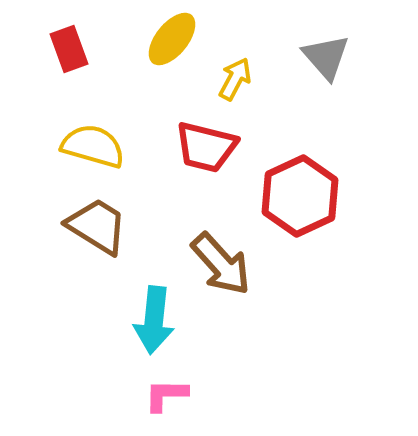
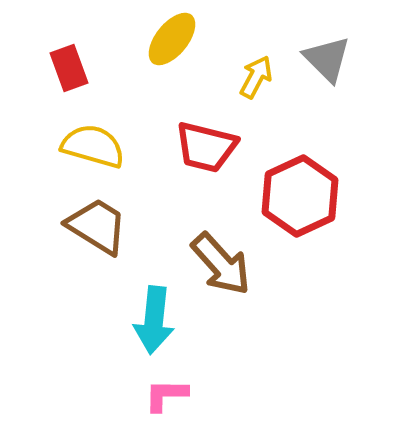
red rectangle: moved 19 px down
gray triangle: moved 1 px right, 2 px down; rotated 4 degrees counterclockwise
yellow arrow: moved 21 px right, 2 px up
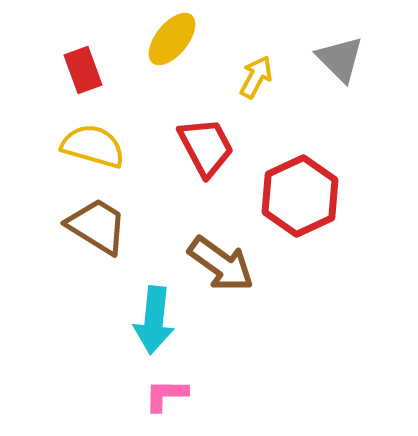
gray triangle: moved 13 px right
red rectangle: moved 14 px right, 2 px down
red trapezoid: rotated 132 degrees counterclockwise
brown arrow: rotated 12 degrees counterclockwise
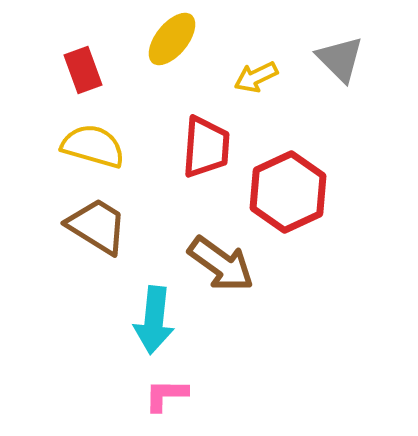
yellow arrow: rotated 144 degrees counterclockwise
red trapezoid: rotated 32 degrees clockwise
red hexagon: moved 12 px left, 4 px up
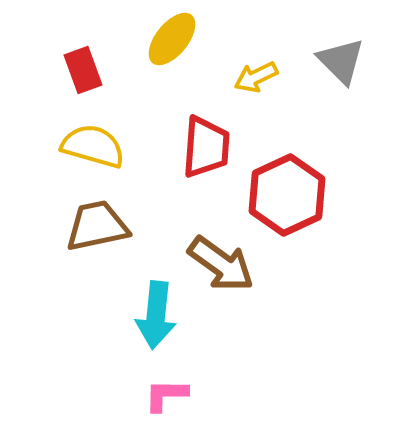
gray triangle: moved 1 px right, 2 px down
red hexagon: moved 1 px left, 3 px down
brown trapezoid: rotated 44 degrees counterclockwise
cyan arrow: moved 2 px right, 5 px up
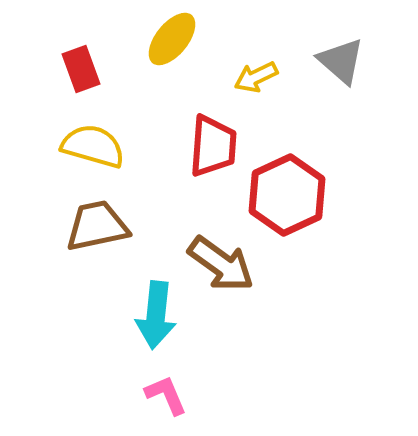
gray triangle: rotated 4 degrees counterclockwise
red rectangle: moved 2 px left, 1 px up
red trapezoid: moved 7 px right, 1 px up
pink L-shape: rotated 66 degrees clockwise
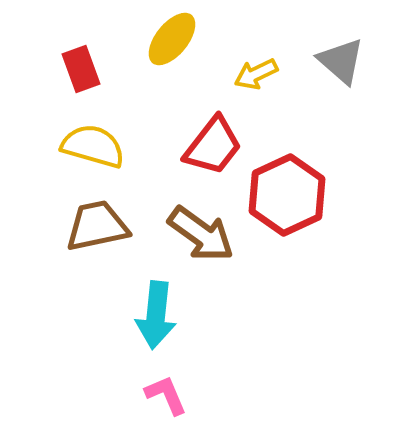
yellow arrow: moved 3 px up
red trapezoid: rotated 34 degrees clockwise
brown arrow: moved 20 px left, 30 px up
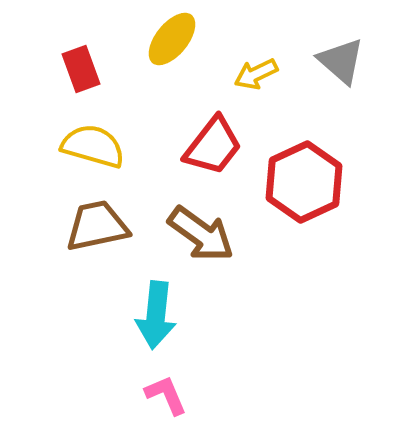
red hexagon: moved 17 px right, 13 px up
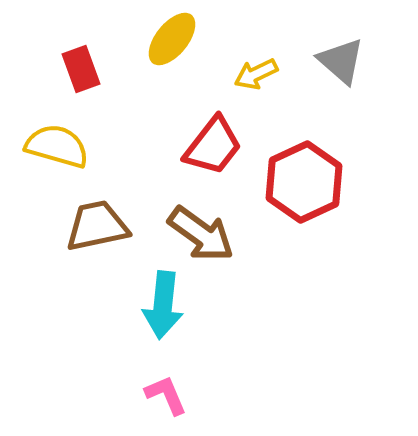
yellow semicircle: moved 36 px left
cyan arrow: moved 7 px right, 10 px up
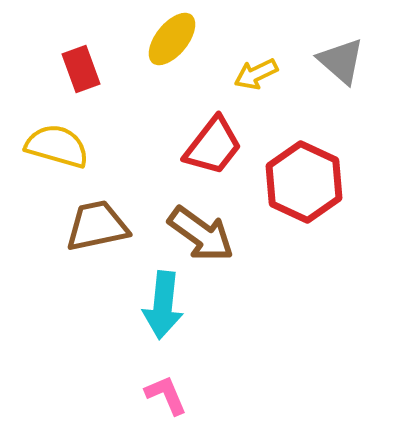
red hexagon: rotated 10 degrees counterclockwise
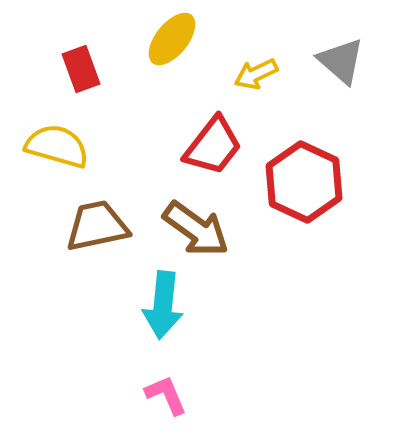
brown arrow: moved 5 px left, 5 px up
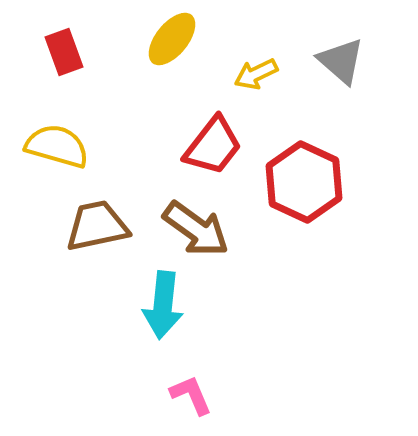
red rectangle: moved 17 px left, 17 px up
pink L-shape: moved 25 px right
